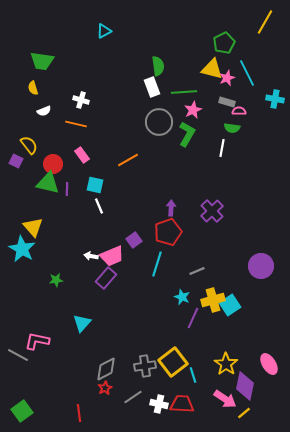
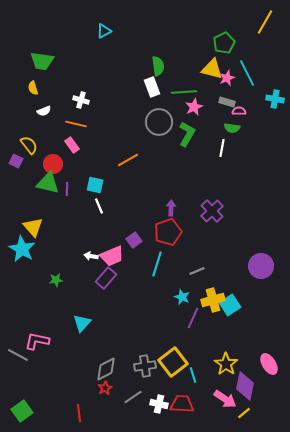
pink star at (193, 110): moved 1 px right, 3 px up
pink rectangle at (82, 155): moved 10 px left, 10 px up
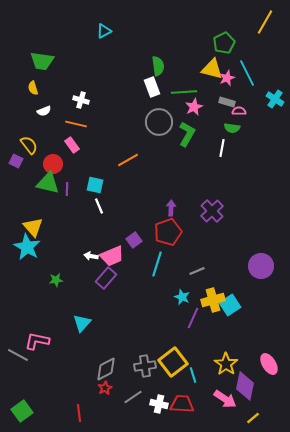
cyan cross at (275, 99): rotated 24 degrees clockwise
cyan star at (22, 249): moved 5 px right, 2 px up
yellow line at (244, 413): moved 9 px right, 5 px down
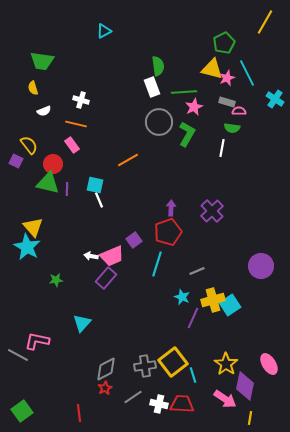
white line at (99, 206): moved 6 px up
yellow line at (253, 418): moved 3 px left; rotated 40 degrees counterclockwise
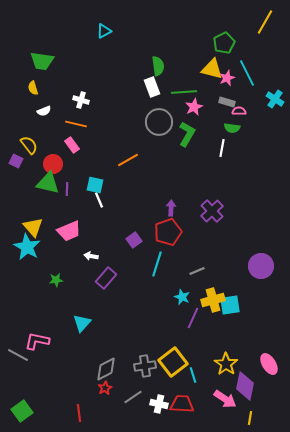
pink trapezoid at (112, 256): moved 43 px left, 25 px up
cyan square at (230, 305): rotated 25 degrees clockwise
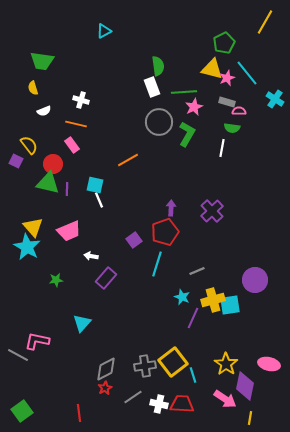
cyan line at (247, 73): rotated 12 degrees counterclockwise
red pentagon at (168, 232): moved 3 px left
purple circle at (261, 266): moved 6 px left, 14 px down
pink ellipse at (269, 364): rotated 45 degrees counterclockwise
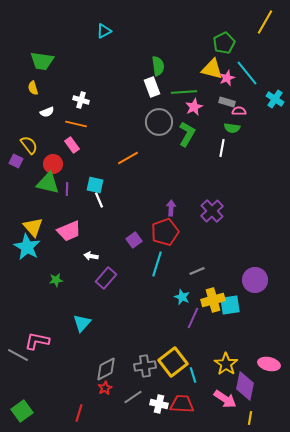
white semicircle at (44, 111): moved 3 px right, 1 px down
orange line at (128, 160): moved 2 px up
red line at (79, 413): rotated 24 degrees clockwise
